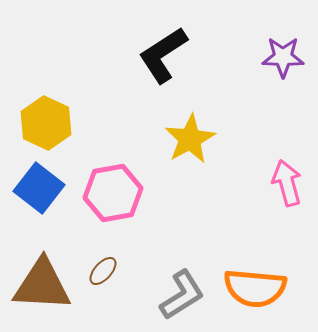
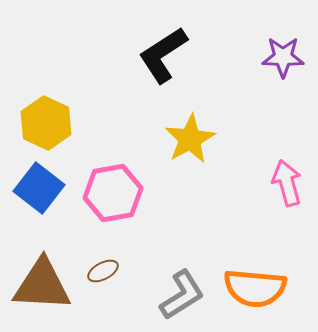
brown ellipse: rotated 20 degrees clockwise
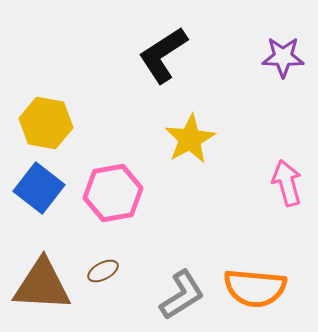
yellow hexagon: rotated 15 degrees counterclockwise
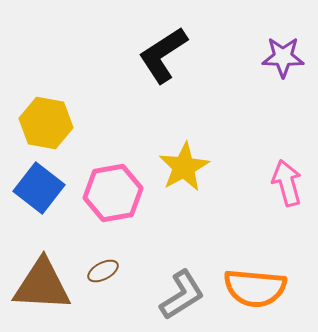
yellow star: moved 6 px left, 28 px down
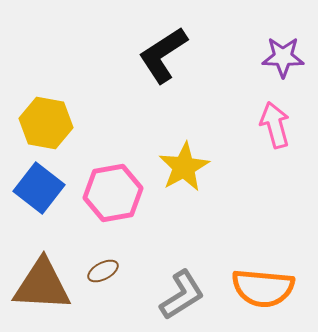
pink arrow: moved 12 px left, 58 px up
orange semicircle: moved 8 px right
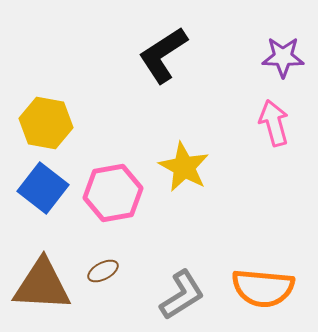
pink arrow: moved 1 px left, 2 px up
yellow star: rotated 15 degrees counterclockwise
blue square: moved 4 px right
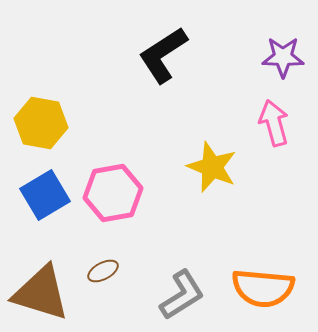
yellow hexagon: moved 5 px left
yellow star: moved 28 px right; rotated 6 degrees counterclockwise
blue square: moved 2 px right, 7 px down; rotated 21 degrees clockwise
brown triangle: moved 1 px left, 8 px down; rotated 14 degrees clockwise
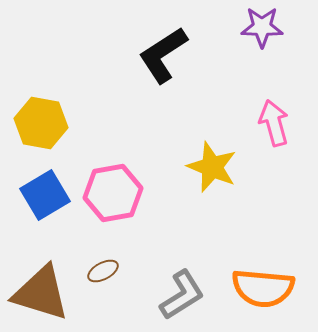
purple star: moved 21 px left, 30 px up
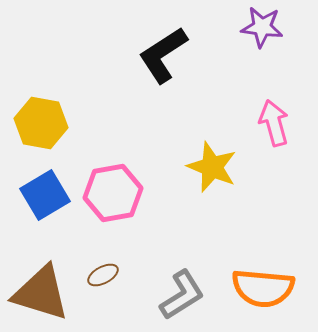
purple star: rotated 6 degrees clockwise
brown ellipse: moved 4 px down
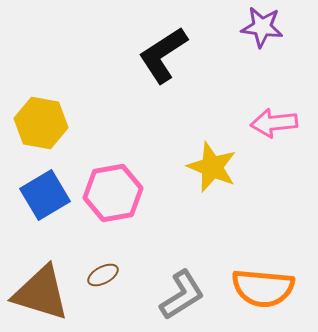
pink arrow: rotated 81 degrees counterclockwise
